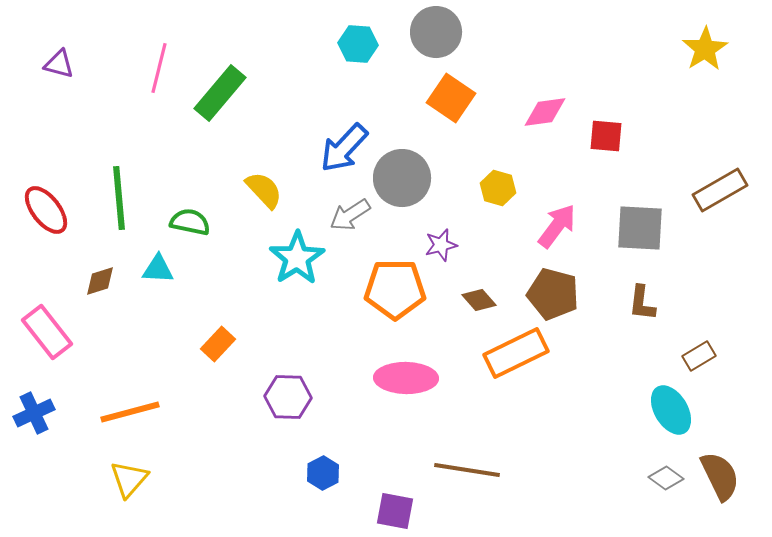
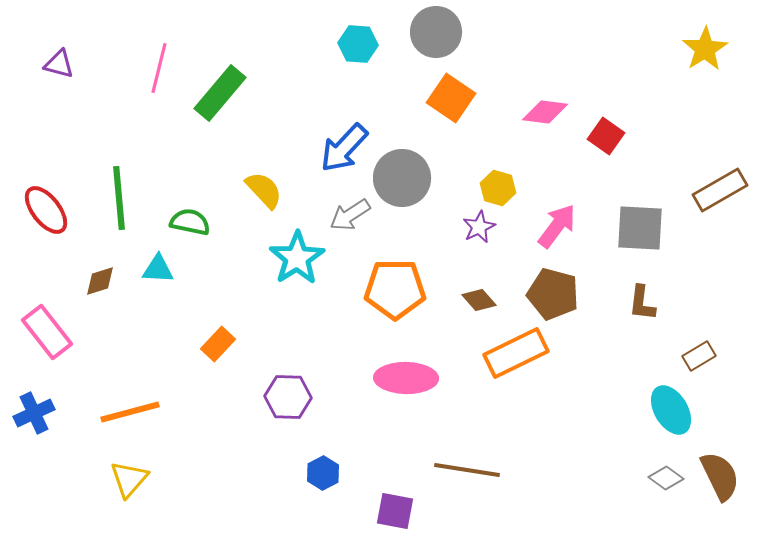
pink diamond at (545, 112): rotated 15 degrees clockwise
red square at (606, 136): rotated 30 degrees clockwise
purple star at (441, 245): moved 38 px right, 18 px up; rotated 12 degrees counterclockwise
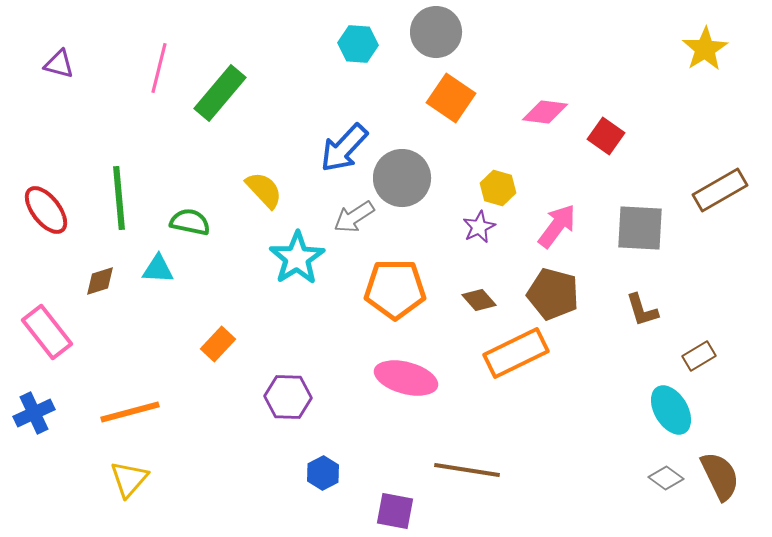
gray arrow at (350, 215): moved 4 px right, 2 px down
brown L-shape at (642, 303): moved 7 px down; rotated 24 degrees counterclockwise
pink ellipse at (406, 378): rotated 14 degrees clockwise
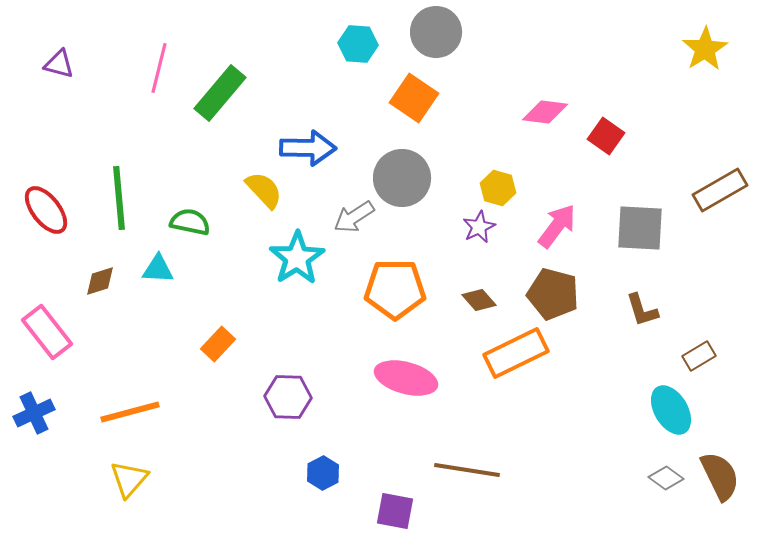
orange square at (451, 98): moved 37 px left
blue arrow at (344, 148): moved 36 px left; rotated 132 degrees counterclockwise
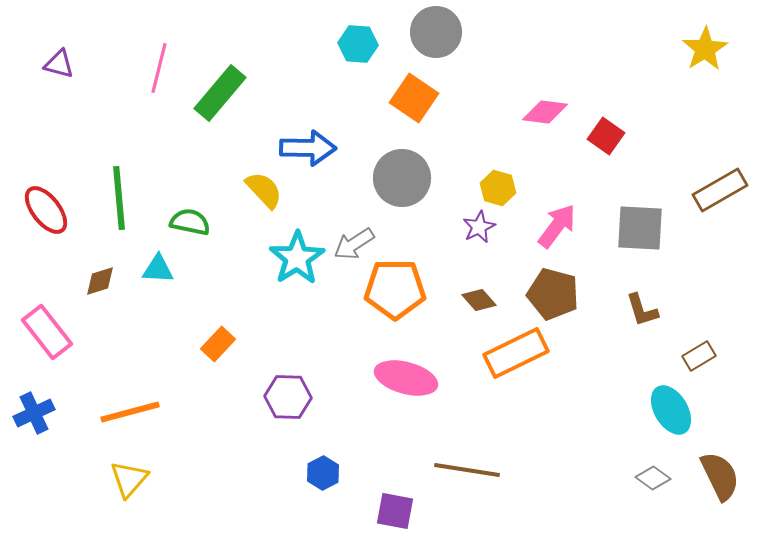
gray arrow at (354, 217): moved 27 px down
gray diamond at (666, 478): moved 13 px left
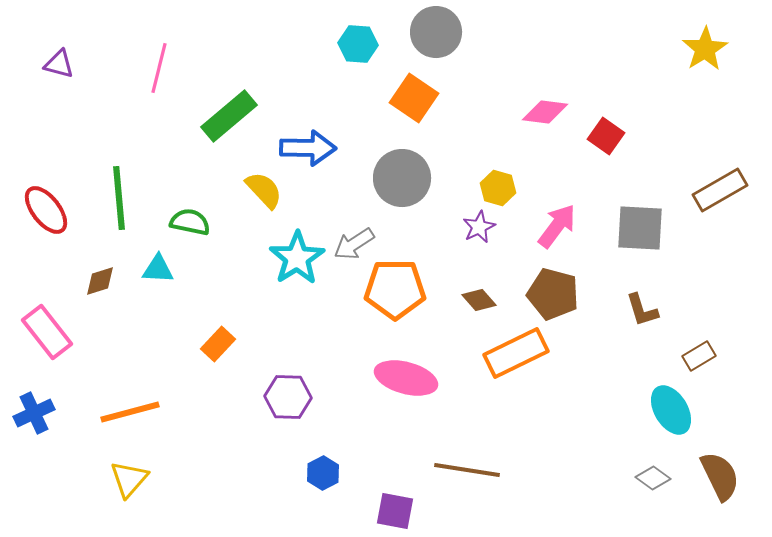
green rectangle at (220, 93): moved 9 px right, 23 px down; rotated 10 degrees clockwise
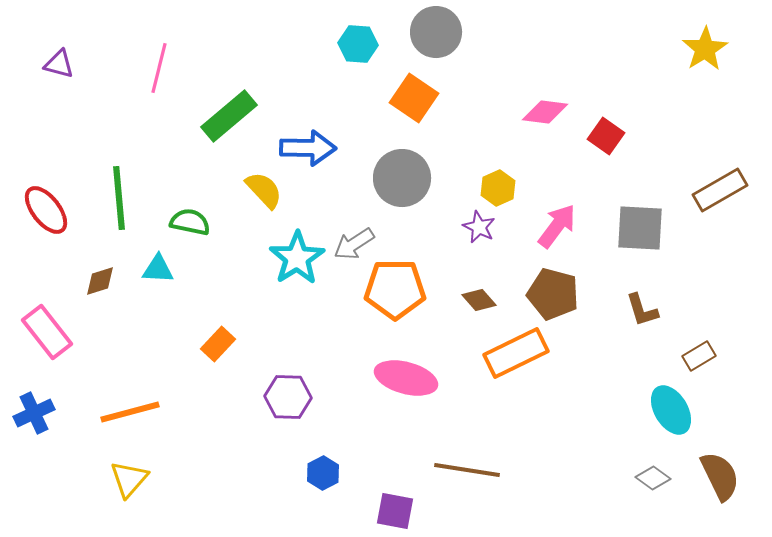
yellow hexagon at (498, 188): rotated 20 degrees clockwise
purple star at (479, 227): rotated 20 degrees counterclockwise
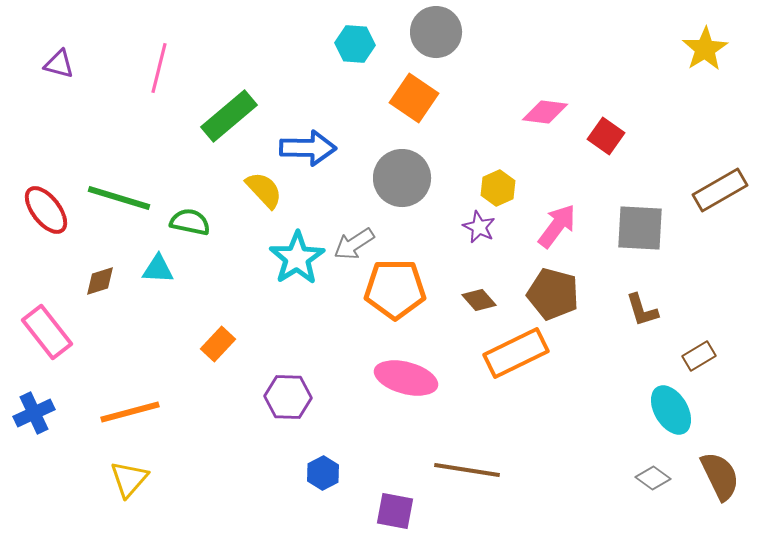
cyan hexagon at (358, 44): moved 3 px left
green line at (119, 198): rotated 68 degrees counterclockwise
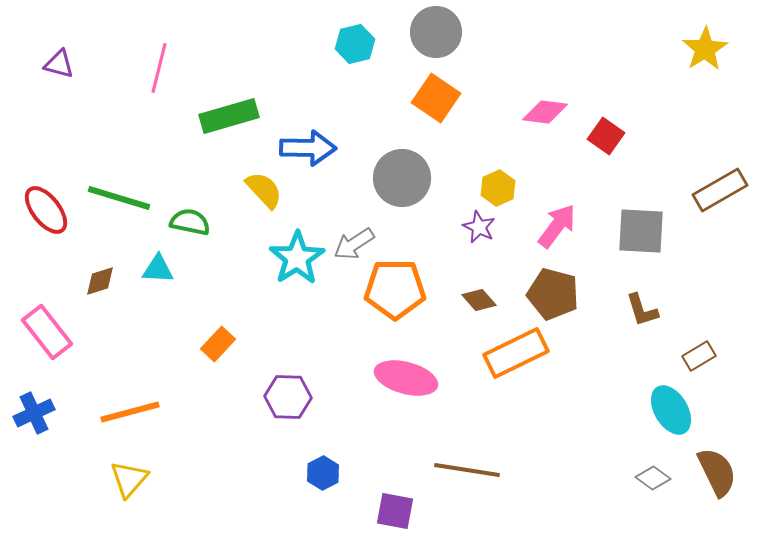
cyan hexagon at (355, 44): rotated 18 degrees counterclockwise
orange square at (414, 98): moved 22 px right
green rectangle at (229, 116): rotated 24 degrees clockwise
gray square at (640, 228): moved 1 px right, 3 px down
brown semicircle at (720, 476): moved 3 px left, 4 px up
